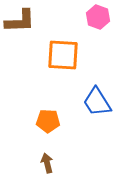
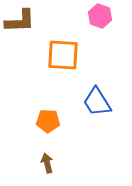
pink hexagon: moved 2 px right, 1 px up
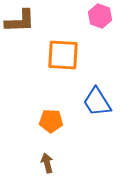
orange pentagon: moved 3 px right
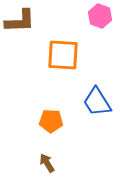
brown arrow: rotated 18 degrees counterclockwise
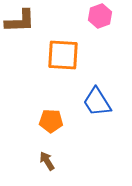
pink hexagon: rotated 20 degrees clockwise
brown arrow: moved 2 px up
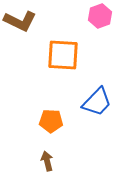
brown L-shape: rotated 28 degrees clockwise
blue trapezoid: rotated 104 degrees counterclockwise
brown arrow: rotated 18 degrees clockwise
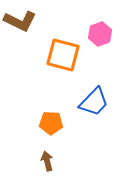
pink hexagon: moved 18 px down
orange square: rotated 12 degrees clockwise
blue trapezoid: moved 3 px left
orange pentagon: moved 2 px down
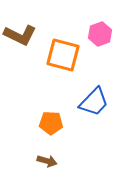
brown L-shape: moved 14 px down
brown arrow: rotated 120 degrees clockwise
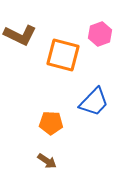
brown arrow: rotated 18 degrees clockwise
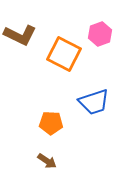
orange square: moved 1 px right, 1 px up; rotated 12 degrees clockwise
blue trapezoid: rotated 28 degrees clockwise
